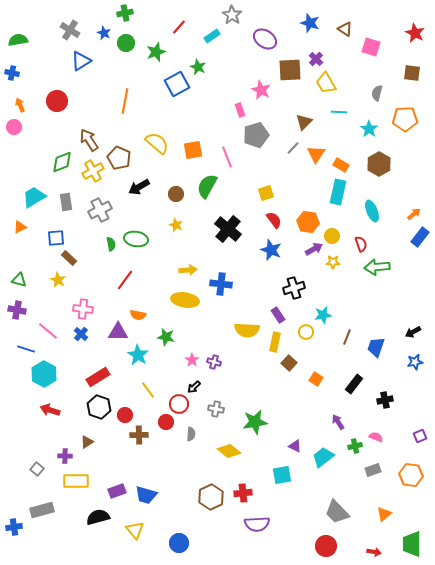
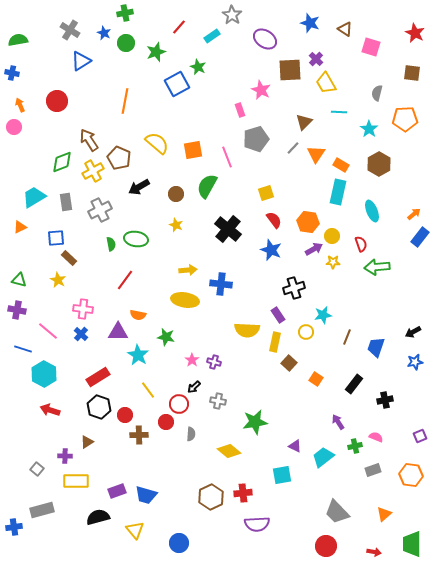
gray pentagon at (256, 135): moved 4 px down
blue line at (26, 349): moved 3 px left
gray cross at (216, 409): moved 2 px right, 8 px up
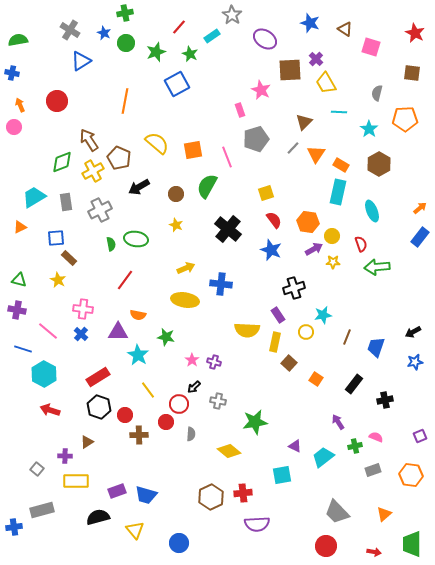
green star at (198, 67): moved 8 px left, 13 px up
orange arrow at (414, 214): moved 6 px right, 6 px up
yellow arrow at (188, 270): moved 2 px left, 2 px up; rotated 18 degrees counterclockwise
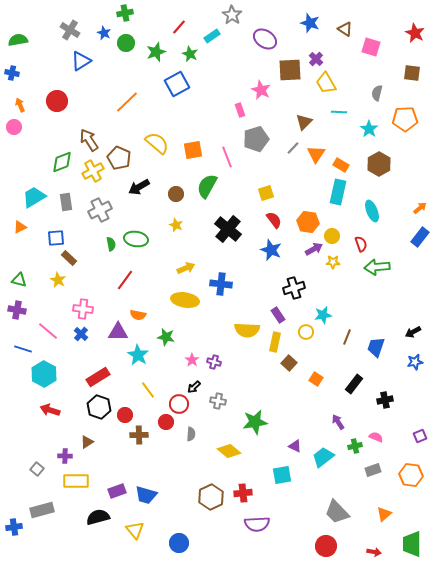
orange line at (125, 101): moved 2 px right, 1 px down; rotated 35 degrees clockwise
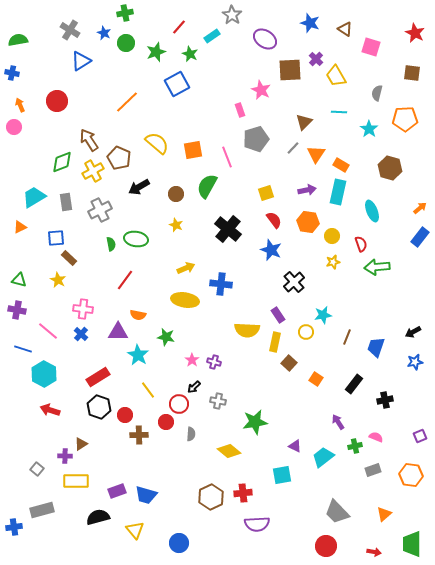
yellow trapezoid at (326, 83): moved 10 px right, 7 px up
brown hexagon at (379, 164): moved 11 px right, 4 px down; rotated 15 degrees counterclockwise
purple arrow at (314, 249): moved 7 px left, 59 px up; rotated 18 degrees clockwise
yellow star at (333, 262): rotated 16 degrees counterclockwise
black cross at (294, 288): moved 6 px up; rotated 25 degrees counterclockwise
brown triangle at (87, 442): moved 6 px left, 2 px down
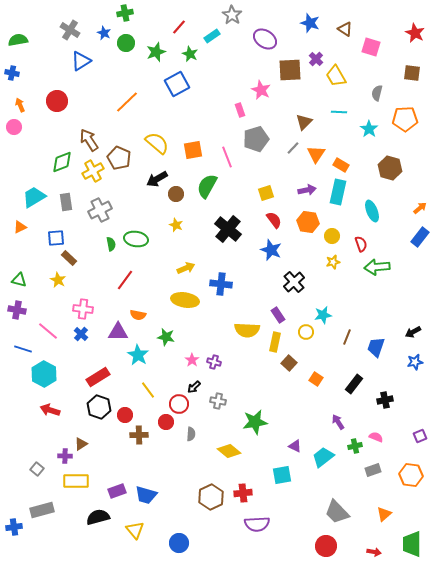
black arrow at (139, 187): moved 18 px right, 8 px up
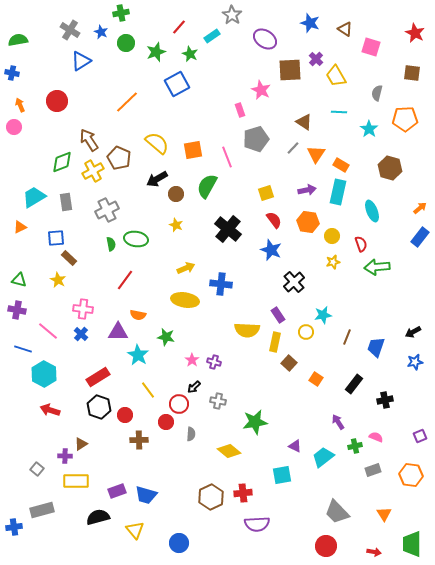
green cross at (125, 13): moved 4 px left
blue star at (104, 33): moved 3 px left, 1 px up
brown triangle at (304, 122): rotated 42 degrees counterclockwise
gray cross at (100, 210): moved 7 px right
brown cross at (139, 435): moved 5 px down
orange triangle at (384, 514): rotated 21 degrees counterclockwise
